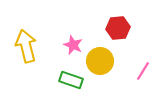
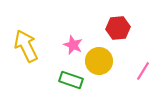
yellow arrow: rotated 12 degrees counterclockwise
yellow circle: moved 1 px left
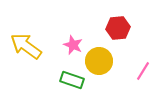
yellow arrow: rotated 28 degrees counterclockwise
green rectangle: moved 1 px right
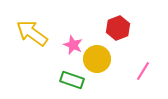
red hexagon: rotated 15 degrees counterclockwise
yellow arrow: moved 6 px right, 13 px up
yellow circle: moved 2 px left, 2 px up
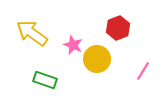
green rectangle: moved 27 px left
